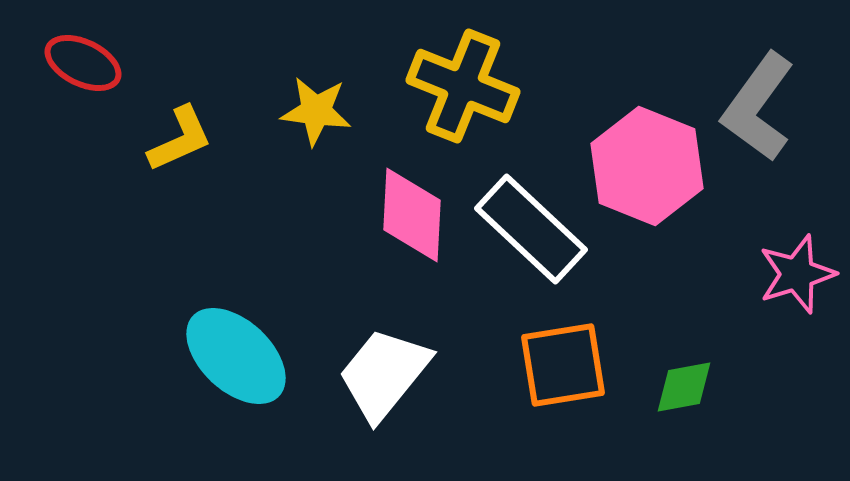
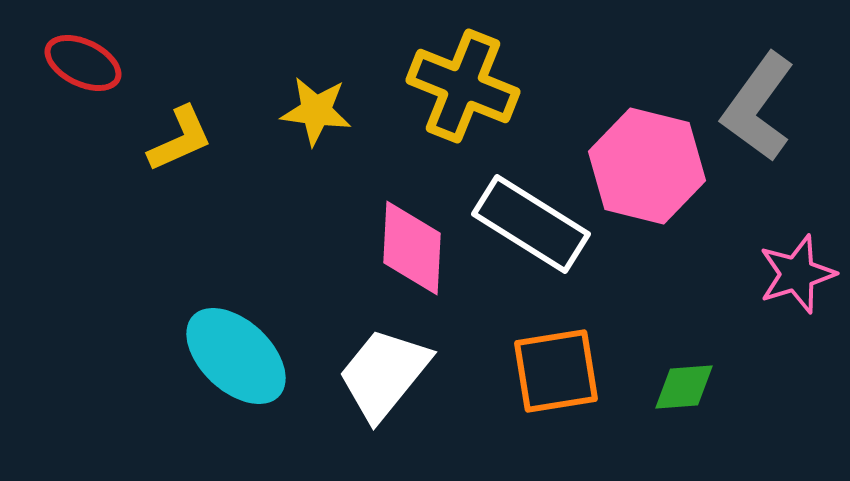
pink hexagon: rotated 8 degrees counterclockwise
pink diamond: moved 33 px down
white rectangle: moved 5 px up; rotated 11 degrees counterclockwise
orange square: moved 7 px left, 6 px down
green diamond: rotated 6 degrees clockwise
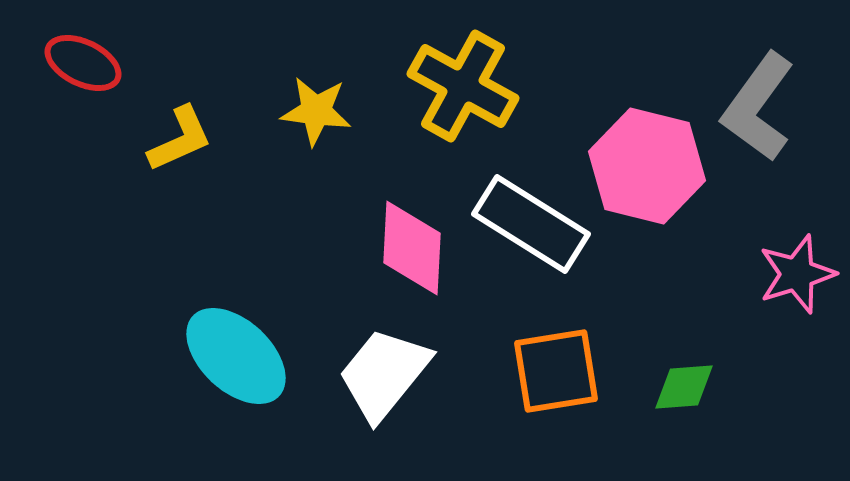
yellow cross: rotated 7 degrees clockwise
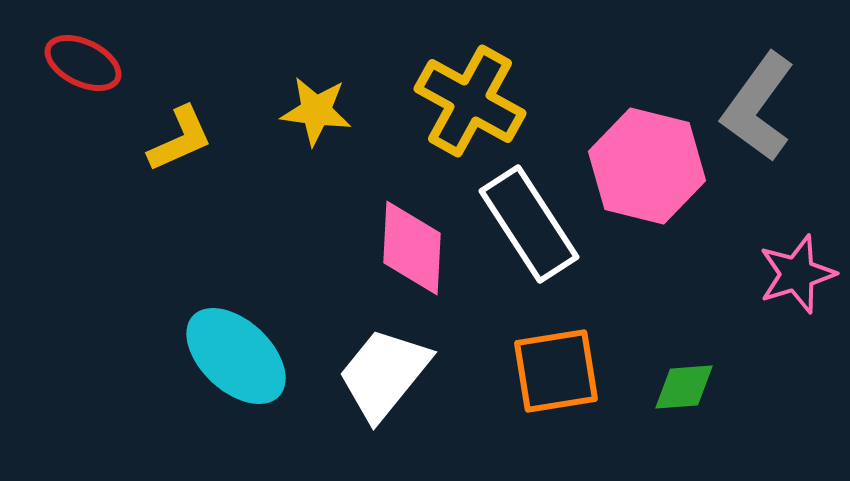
yellow cross: moved 7 px right, 15 px down
white rectangle: moved 2 px left; rotated 25 degrees clockwise
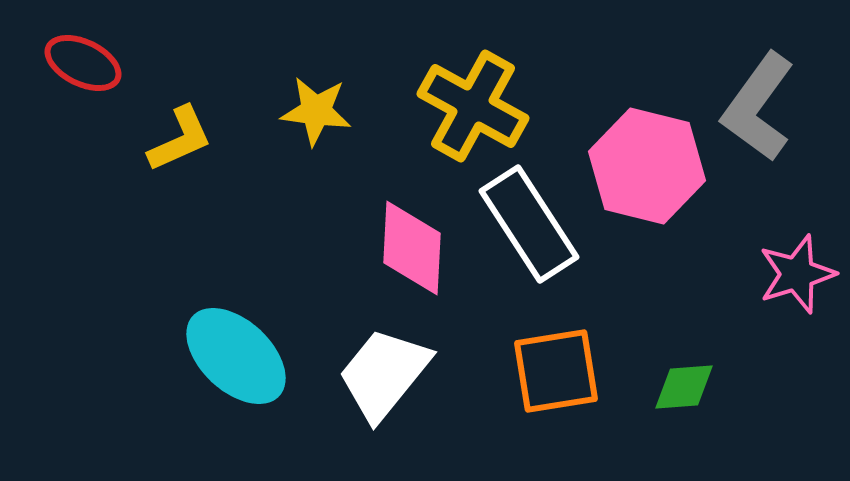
yellow cross: moved 3 px right, 5 px down
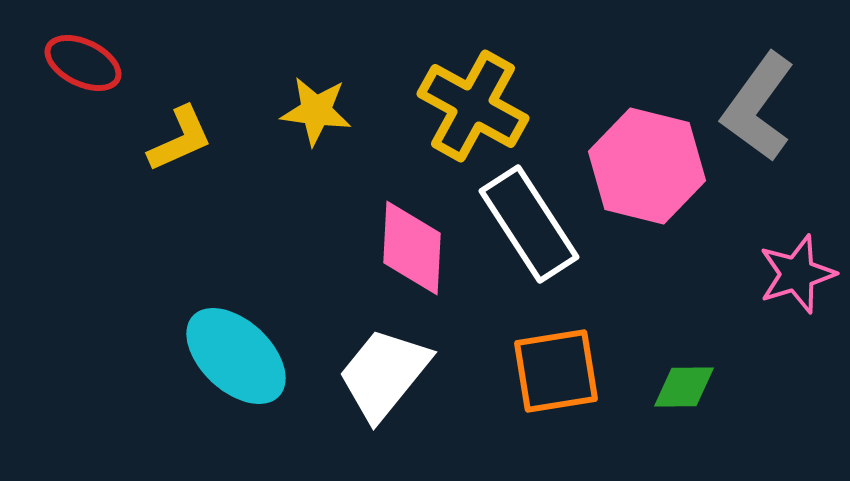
green diamond: rotated 4 degrees clockwise
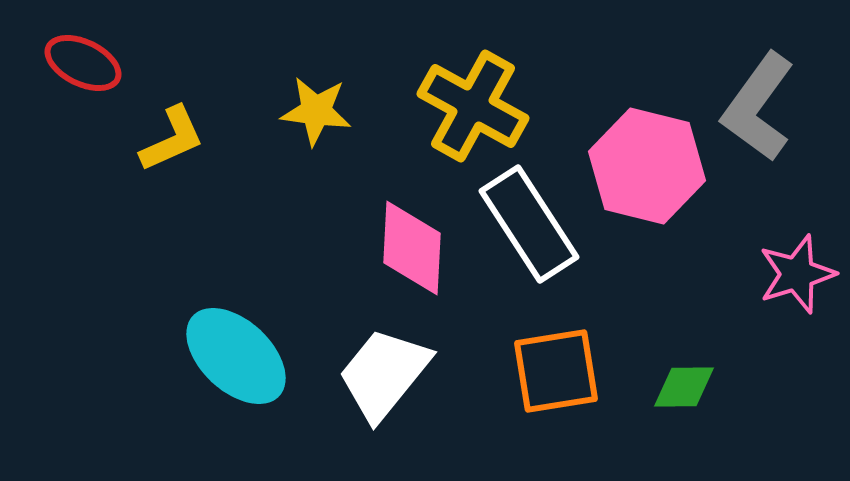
yellow L-shape: moved 8 px left
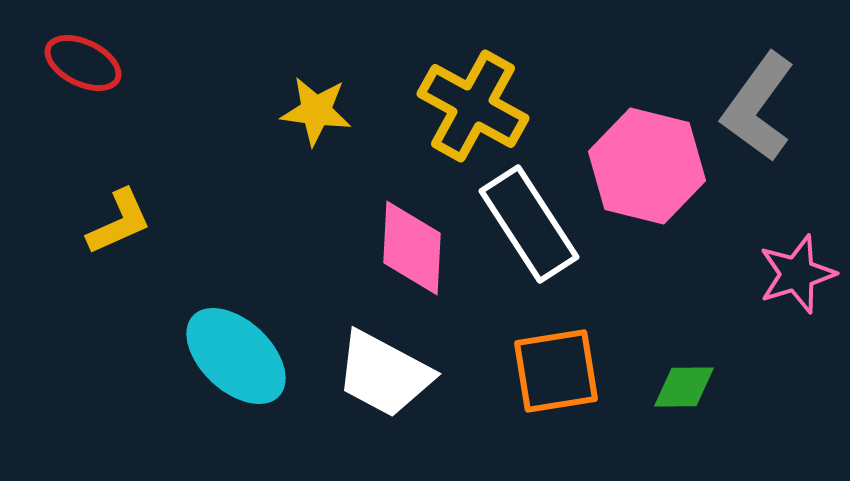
yellow L-shape: moved 53 px left, 83 px down
white trapezoid: rotated 101 degrees counterclockwise
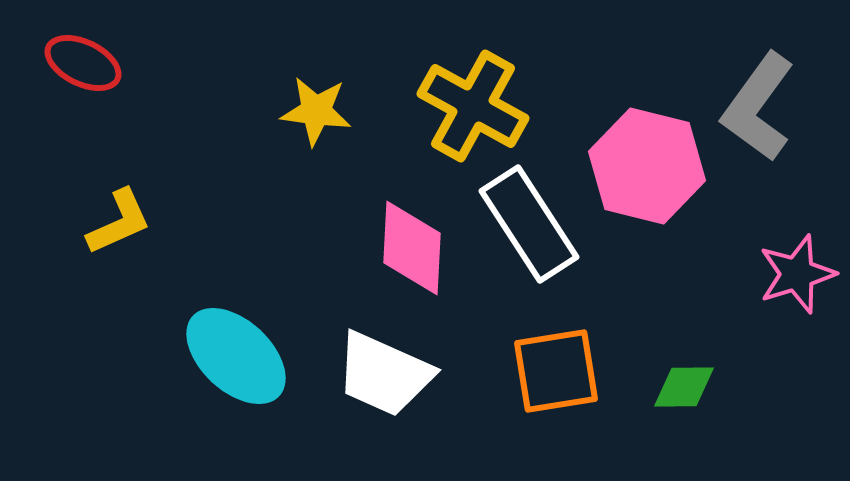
white trapezoid: rotated 4 degrees counterclockwise
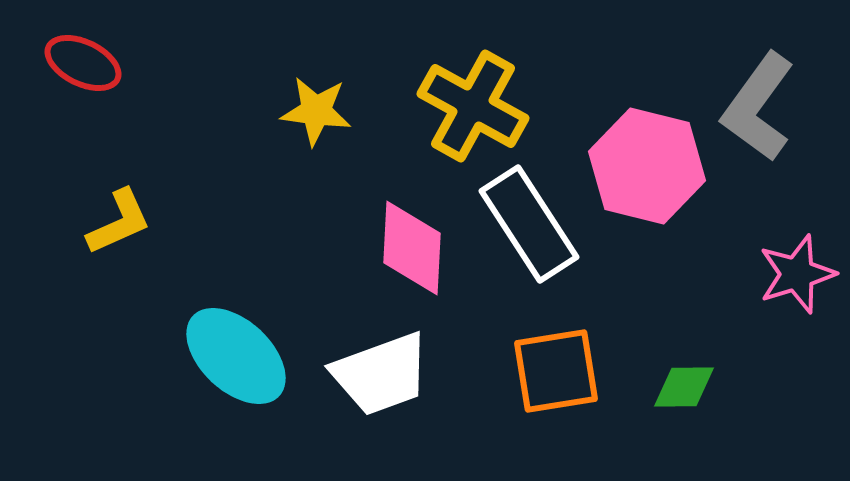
white trapezoid: moved 3 px left; rotated 44 degrees counterclockwise
